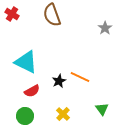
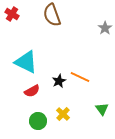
green circle: moved 13 px right, 5 px down
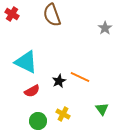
yellow cross: rotated 16 degrees counterclockwise
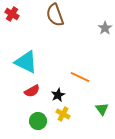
brown semicircle: moved 3 px right
black star: moved 1 px left, 14 px down
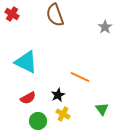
gray star: moved 1 px up
red semicircle: moved 4 px left, 7 px down
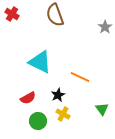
cyan triangle: moved 14 px right
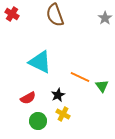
gray star: moved 9 px up
green triangle: moved 23 px up
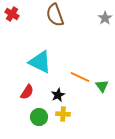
red semicircle: moved 1 px left, 6 px up; rotated 28 degrees counterclockwise
yellow cross: rotated 24 degrees counterclockwise
green circle: moved 1 px right, 4 px up
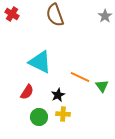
gray star: moved 2 px up
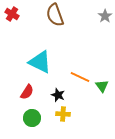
black star: rotated 24 degrees counterclockwise
green circle: moved 7 px left, 1 px down
